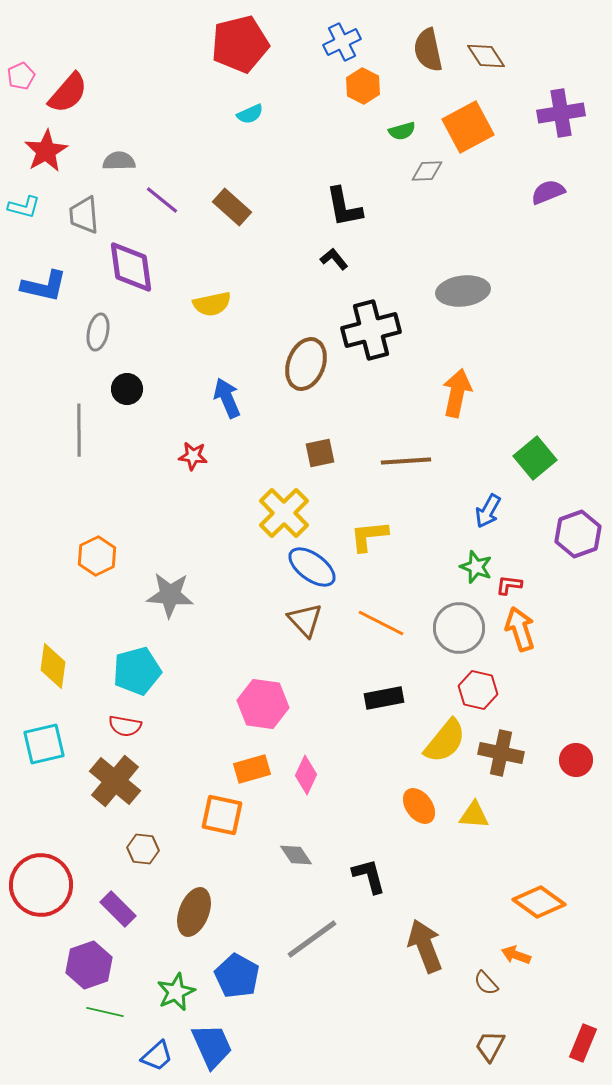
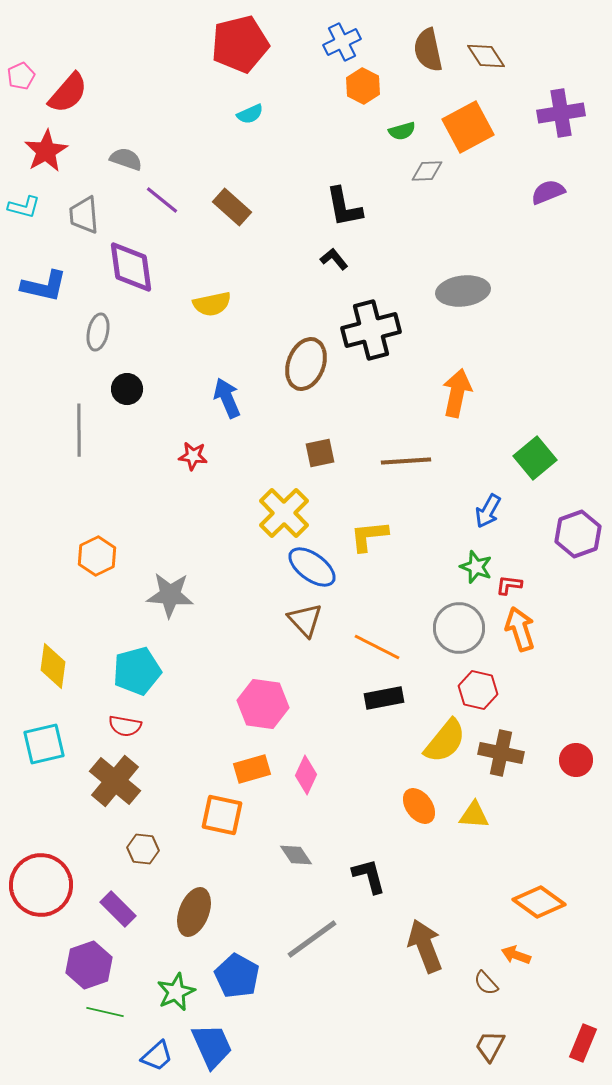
gray semicircle at (119, 161): moved 7 px right, 2 px up; rotated 20 degrees clockwise
orange line at (381, 623): moved 4 px left, 24 px down
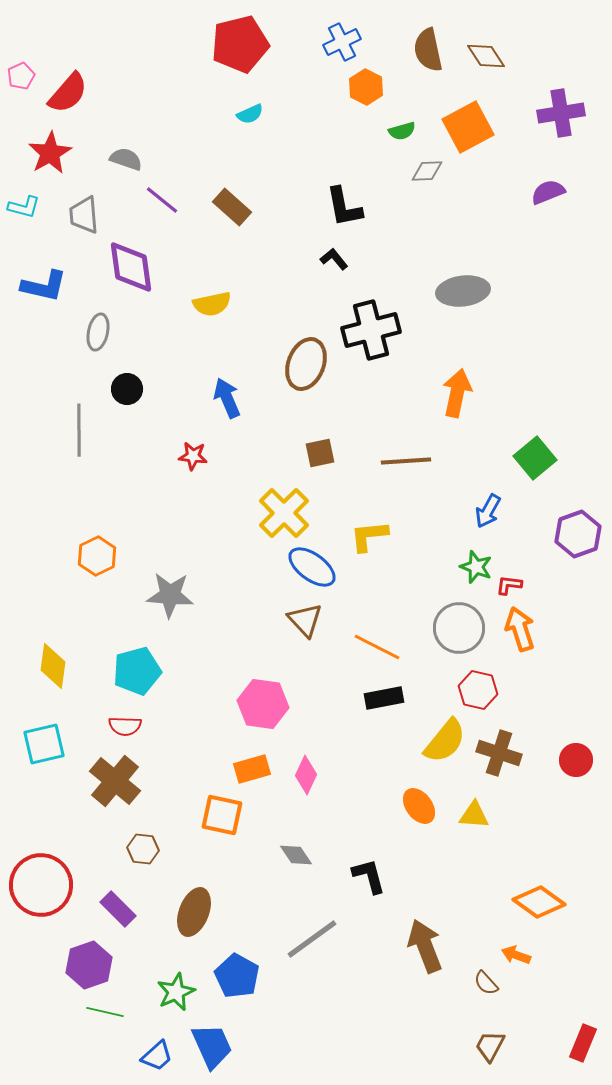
orange hexagon at (363, 86): moved 3 px right, 1 px down
red star at (46, 151): moved 4 px right, 2 px down
red semicircle at (125, 726): rotated 8 degrees counterclockwise
brown cross at (501, 753): moved 2 px left; rotated 6 degrees clockwise
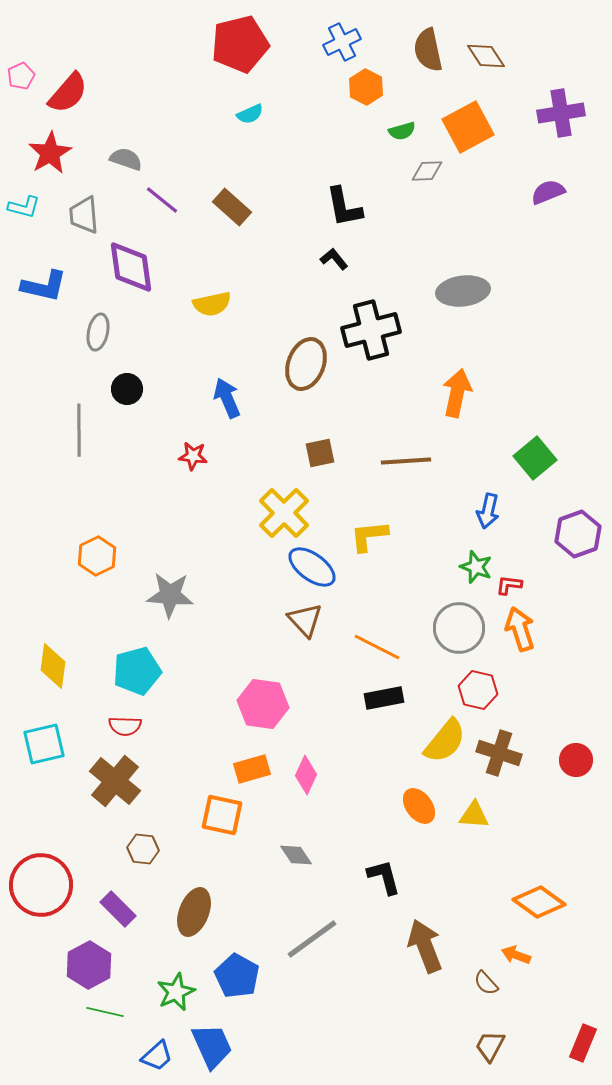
blue arrow at (488, 511): rotated 16 degrees counterclockwise
black L-shape at (369, 876): moved 15 px right, 1 px down
purple hexagon at (89, 965): rotated 9 degrees counterclockwise
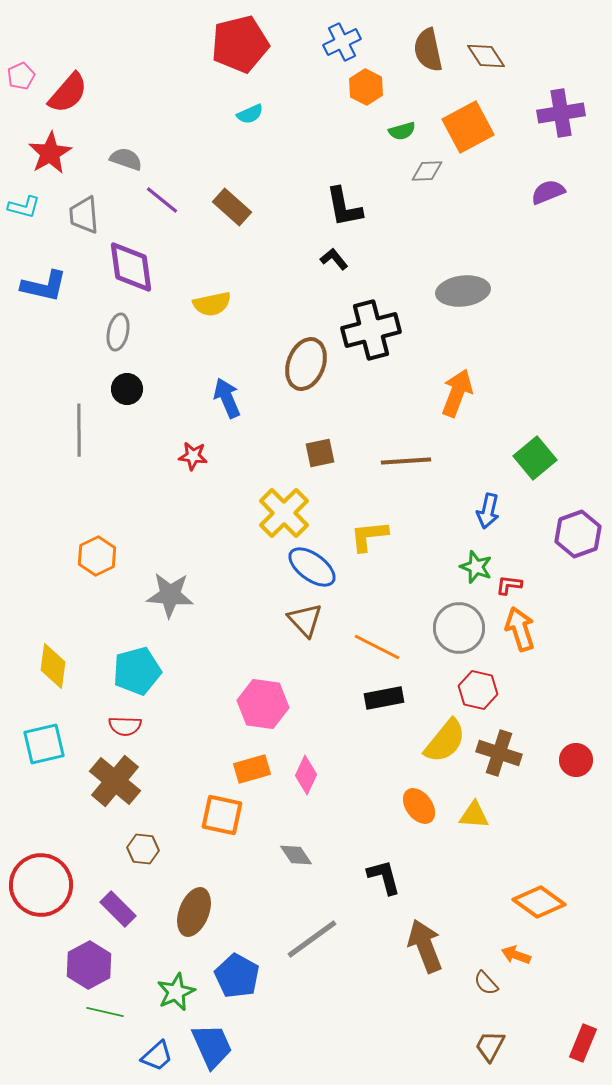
gray ellipse at (98, 332): moved 20 px right
orange arrow at (457, 393): rotated 9 degrees clockwise
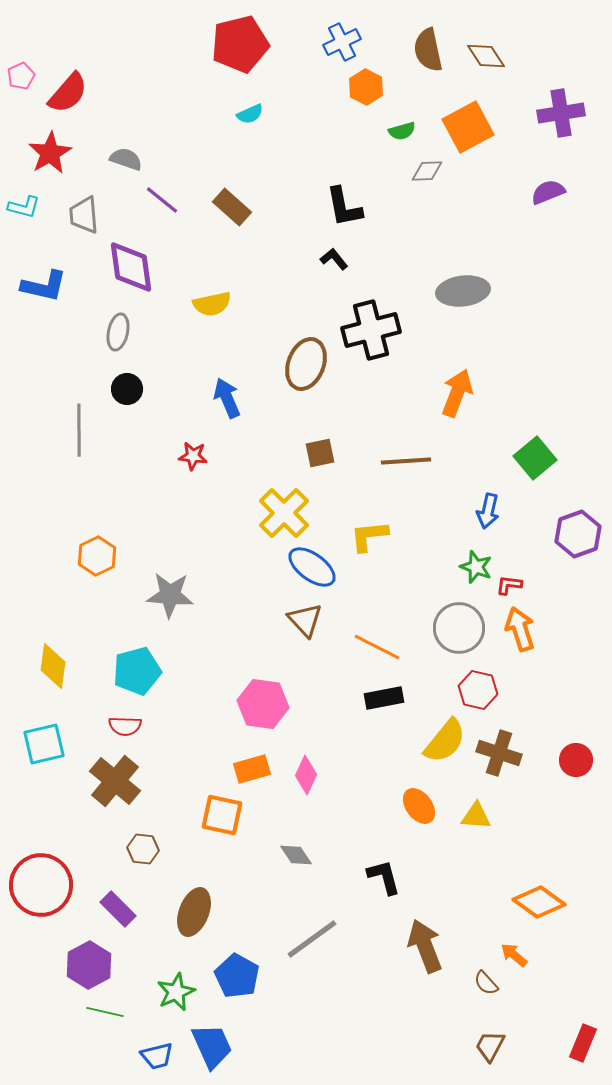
yellow triangle at (474, 815): moved 2 px right, 1 px down
orange arrow at (516, 955): moved 2 px left; rotated 20 degrees clockwise
blue trapezoid at (157, 1056): rotated 28 degrees clockwise
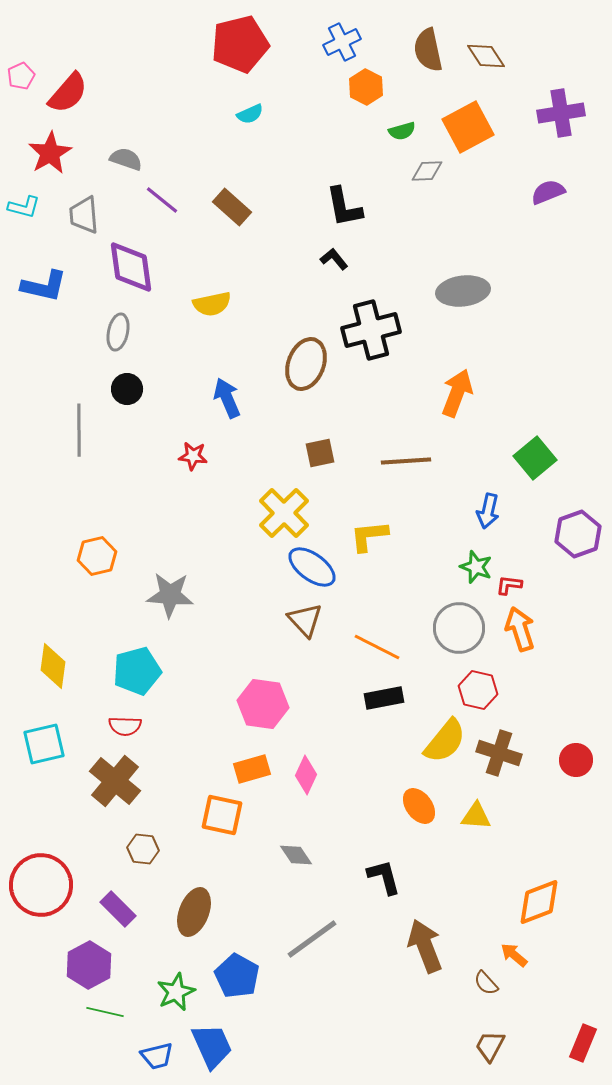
orange hexagon at (97, 556): rotated 12 degrees clockwise
orange diamond at (539, 902): rotated 57 degrees counterclockwise
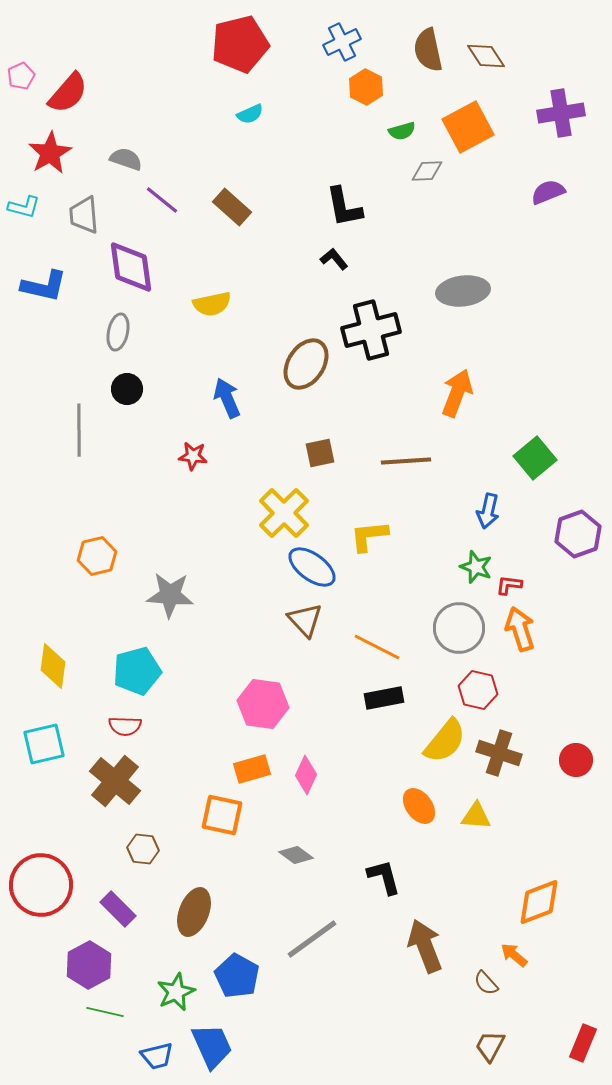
brown ellipse at (306, 364): rotated 12 degrees clockwise
gray diamond at (296, 855): rotated 20 degrees counterclockwise
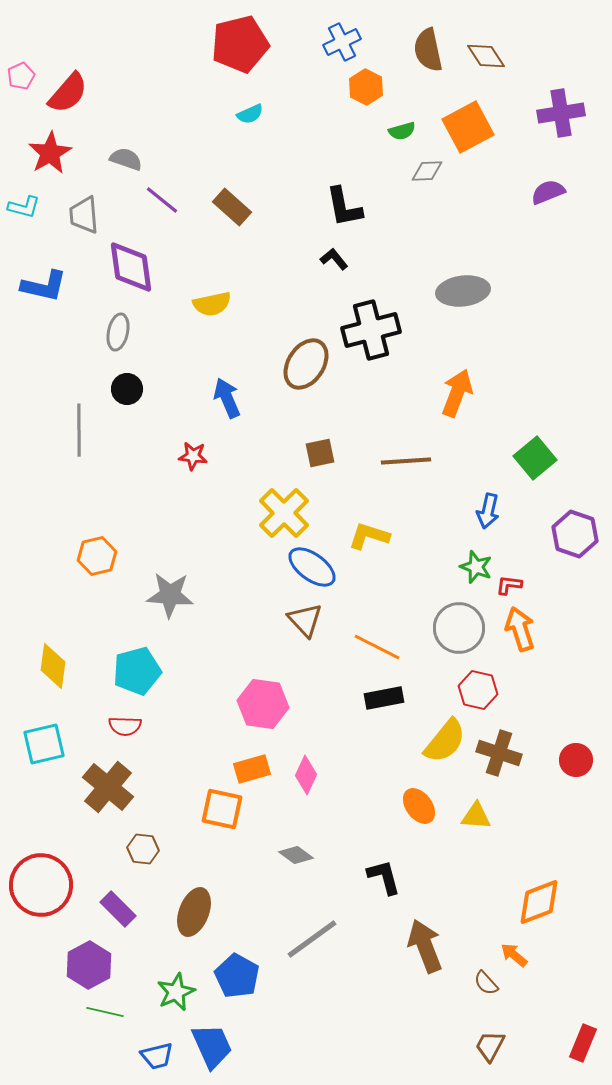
purple hexagon at (578, 534): moved 3 px left; rotated 21 degrees counterclockwise
yellow L-shape at (369, 536): rotated 24 degrees clockwise
brown cross at (115, 781): moved 7 px left, 6 px down
orange square at (222, 815): moved 6 px up
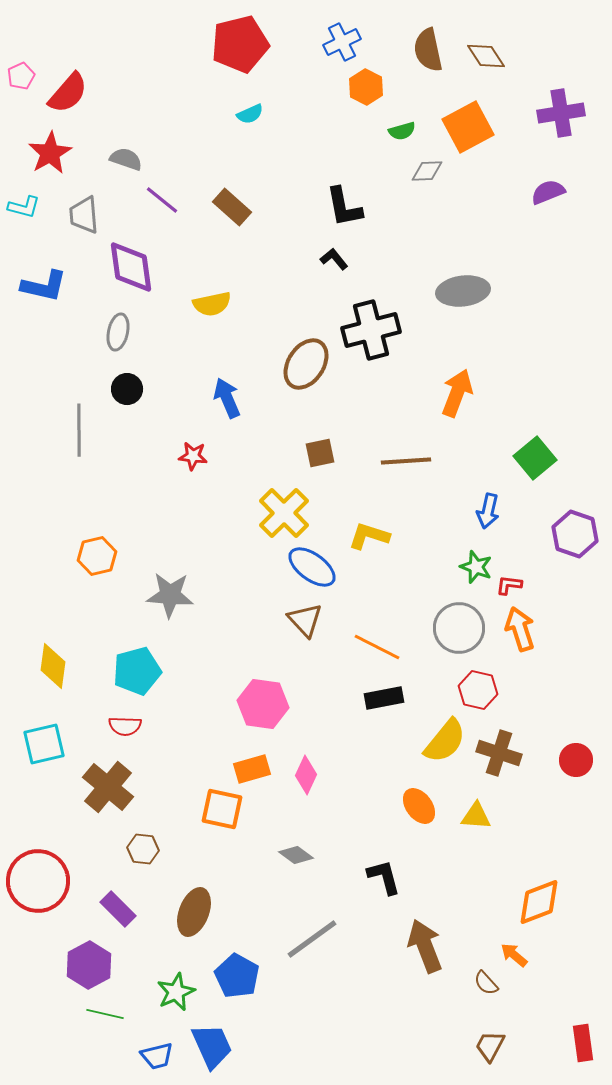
red circle at (41, 885): moved 3 px left, 4 px up
green line at (105, 1012): moved 2 px down
red rectangle at (583, 1043): rotated 30 degrees counterclockwise
